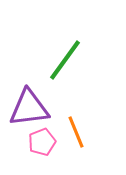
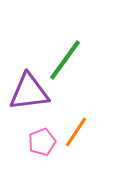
purple triangle: moved 16 px up
orange line: rotated 56 degrees clockwise
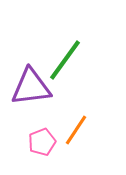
purple triangle: moved 2 px right, 5 px up
orange line: moved 2 px up
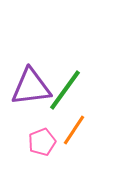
green line: moved 30 px down
orange line: moved 2 px left
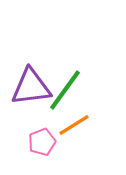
orange line: moved 5 px up; rotated 24 degrees clockwise
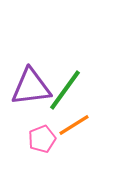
pink pentagon: moved 3 px up
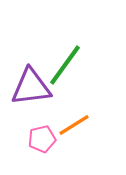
green line: moved 25 px up
pink pentagon: rotated 8 degrees clockwise
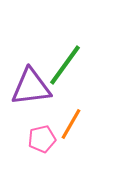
orange line: moved 3 px left, 1 px up; rotated 28 degrees counterclockwise
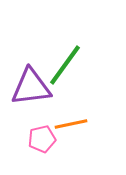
orange line: rotated 48 degrees clockwise
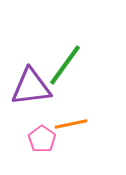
pink pentagon: rotated 24 degrees counterclockwise
